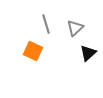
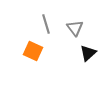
gray triangle: rotated 24 degrees counterclockwise
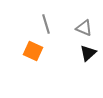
gray triangle: moved 9 px right; rotated 30 degrees counterclockwise
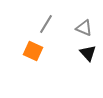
gray line: rotated 48 degrees clockwise
black triangle: rotated 30 degrees counterclockwise
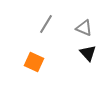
orange square: moved 1 px right, 11 px down
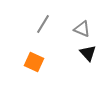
gray line: moved 3 px left
gray triangle: moved 2 px left, 1 px down
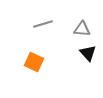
gray line: rotated 42 degrees clockwise
gray triangle: rotated 18 degrees counterclockwise
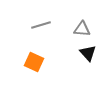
gray line: moved 2 px left, 1 px down
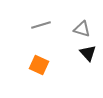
gray triangle: rotated 12 degrees clockwise
orange square: moved 5 px right, 3 px down
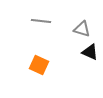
gray line: moved 4 px up; rotated 24 degrees clockwise
black triangle: moved 2 px right, 1 px up; rotated 24 degrees counterclockwise
